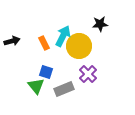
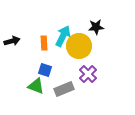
black star: moved 4 px left, 3 px down
orange rectangle: rotated 24 degrees clockwise
blue square: moved 1 px left, 2 px up
green triangle: rotated 30 degrees counterclockwise
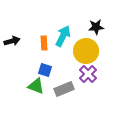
yellow circle: moved 7 px right, 5 px down
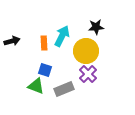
cyan arrow: moved 1 px left
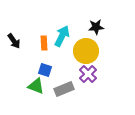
black arrow: moved 2 px right; rotated 70 degrees clockwise
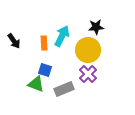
yellow circle: moved 2 px right, 1 px up
green triangle: moved 2 px up
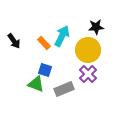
orange rectangle: rotated 40 degrees counterclockwise
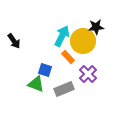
orange rectangle: moved 24 px right, 14 px down
yellow circle: moved 5 px left, 9 px up
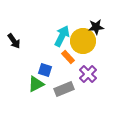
green triangle: rotated 48 degrees counterclockwise
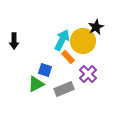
black star: rotated 21 degrees counterclockwise
cyan arrow: moved 4 px down
black arrow: rotated 35 degrees clockwise
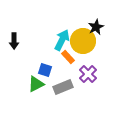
gray rectangle: moved 1 px left, 2 px up
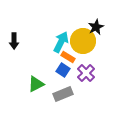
cyan arrow: moved 1 px left, 2 px down
orange rectangle: rotated 16 degrees counterclockwise
blue square: moved 18 px right; rotated 16 degrees clockwise
purple cross: moved 2 px left, 1 px up
gray rectangle: moved 7 px down
